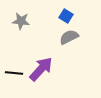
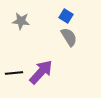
gray semicircle: rotated 84 degrees clockwise
purple arrow: moved 3 px down
black line: rotated 12 degrees counterclockwise
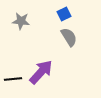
blue square: moved 2 px left, 2 px up; rotated 32 degrees clockwise
black line: moved 1 px left, 6 px down
